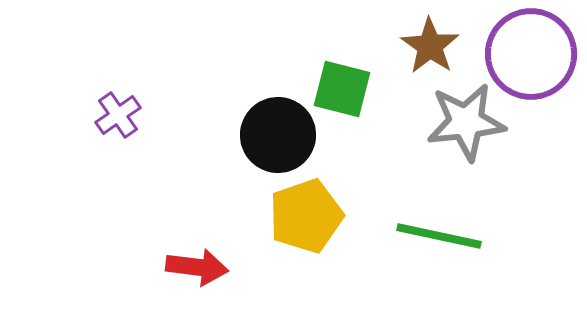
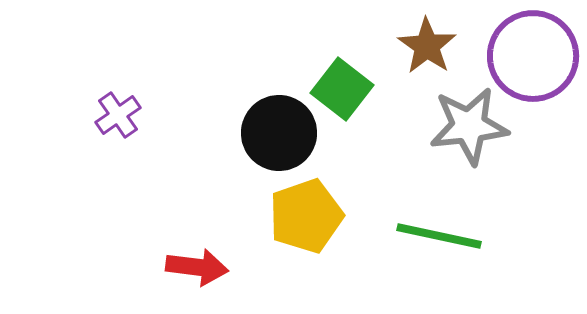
brown star: moved 3 px left
purple circle: moved 2 px right, 2 px down
green square: rotated 24 degrees clockwise
gray star: moved 3 px right, 4 px down
black circle: moved 1 px right, 2 px up
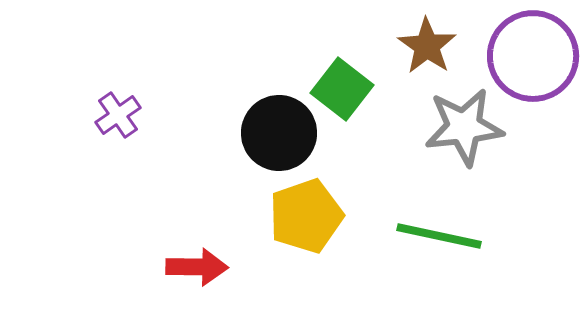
gray star: moved 5 px left, 1 px down
red arrow: rotated 6 degrees counterclockwise
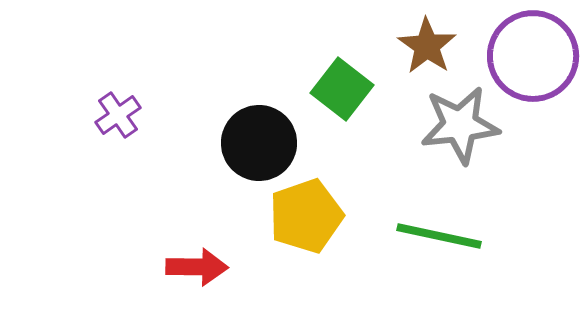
gray star: moved 4 px left, 2 px up
black circle: moved 20 px left, 10 px down
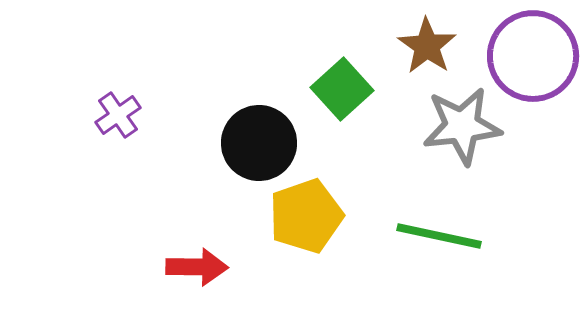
green square: rotated 10 degrees clockwise
gray star: moved 2 px right, 1 px down
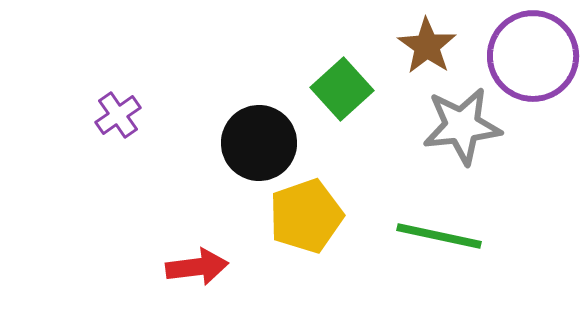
red arrow: rotated 8 degrees counterclockwise
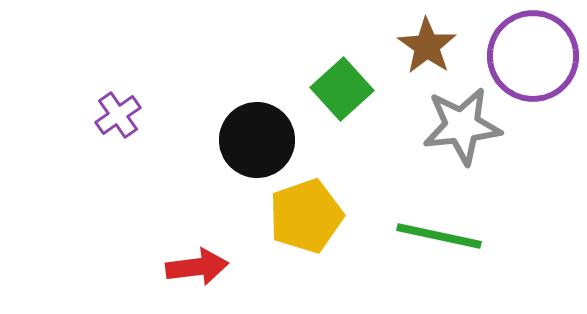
black circle: moved 2 px left, 3 px up
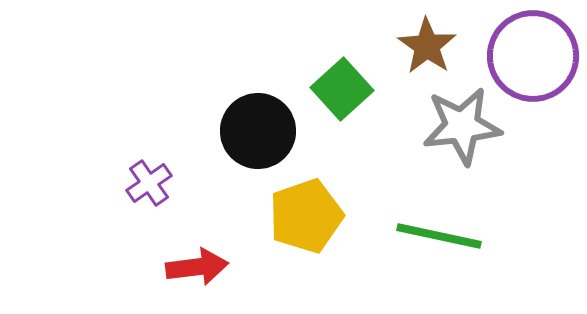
purple cross: moved 31 px right, 68 px down
black circle: moved 1 px right, 9 px up
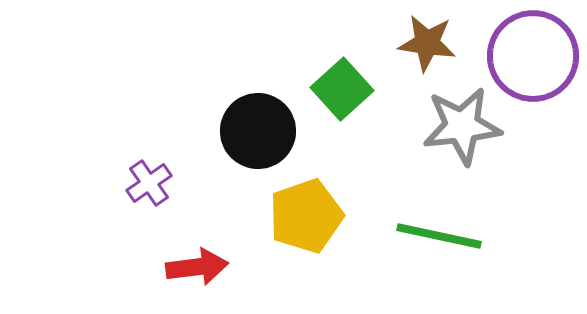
brown star: moved 3 px up; rotated 26 degrees counterclockwise
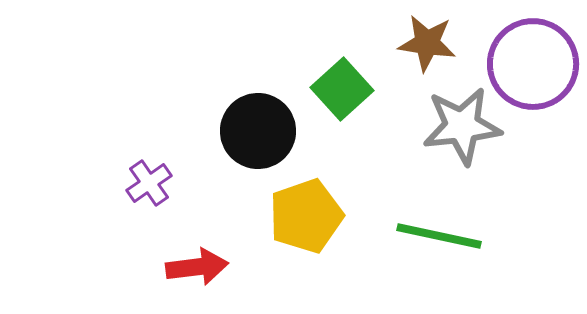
purple circle: moved 8 px down
